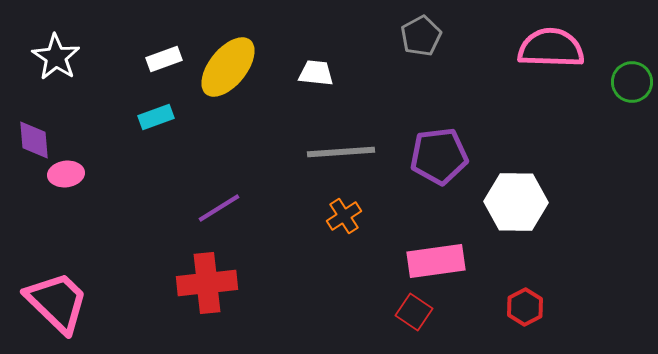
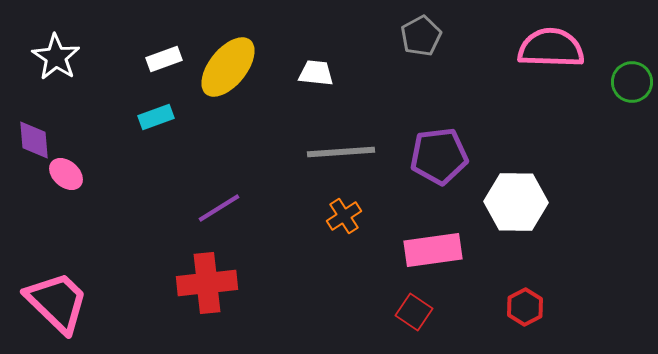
pink ellipse: rotated 48 degrees clockwise
pink rectangle: moved 3 px left, 11 px up
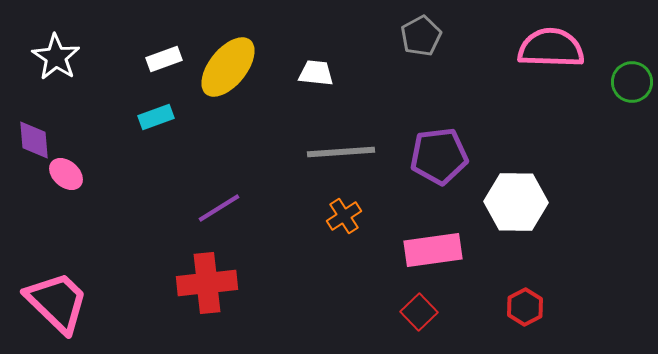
red square: moved 5 px right; rotated 12 degrees clockwise
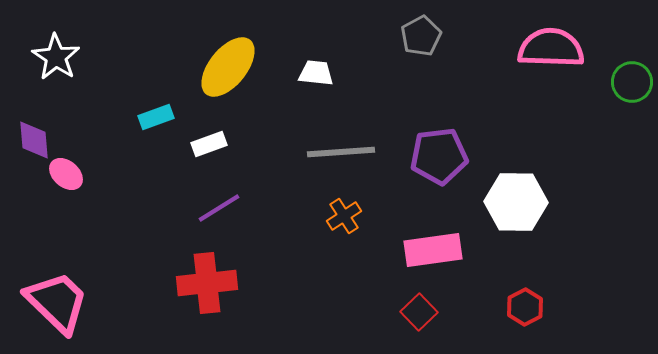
white rectangle: moved 45 px right, 85 px down
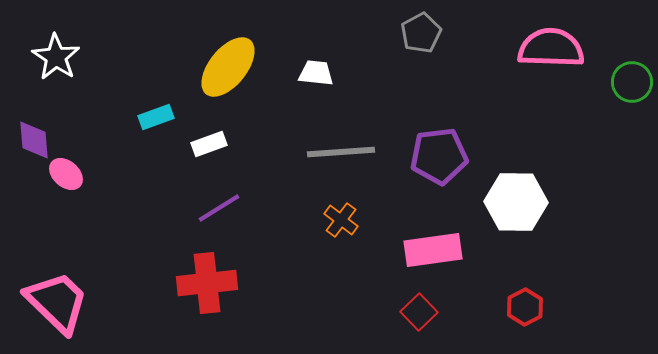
gray pentagon: moved 3 px up
orange cross: moved 3 px left, 4 px down; rotated 20 degrees counterclockwise
